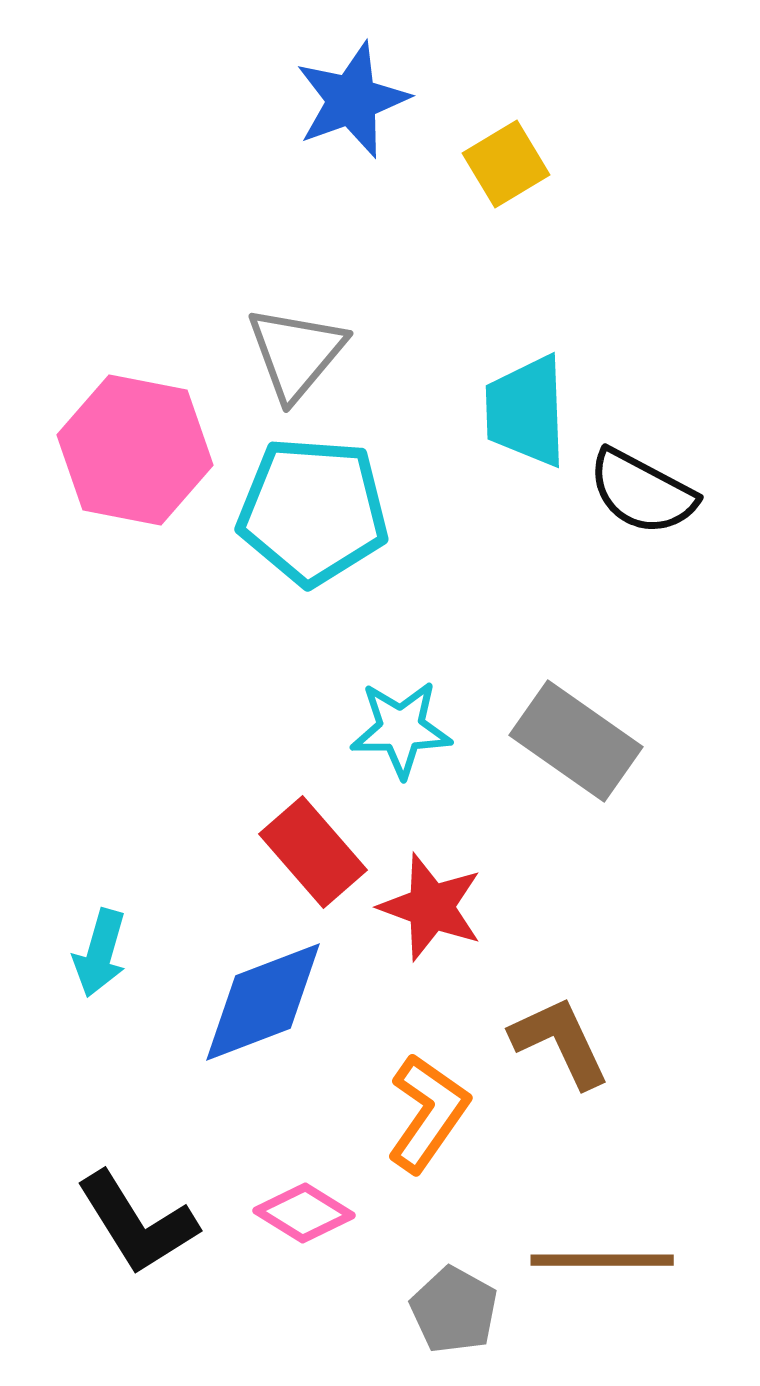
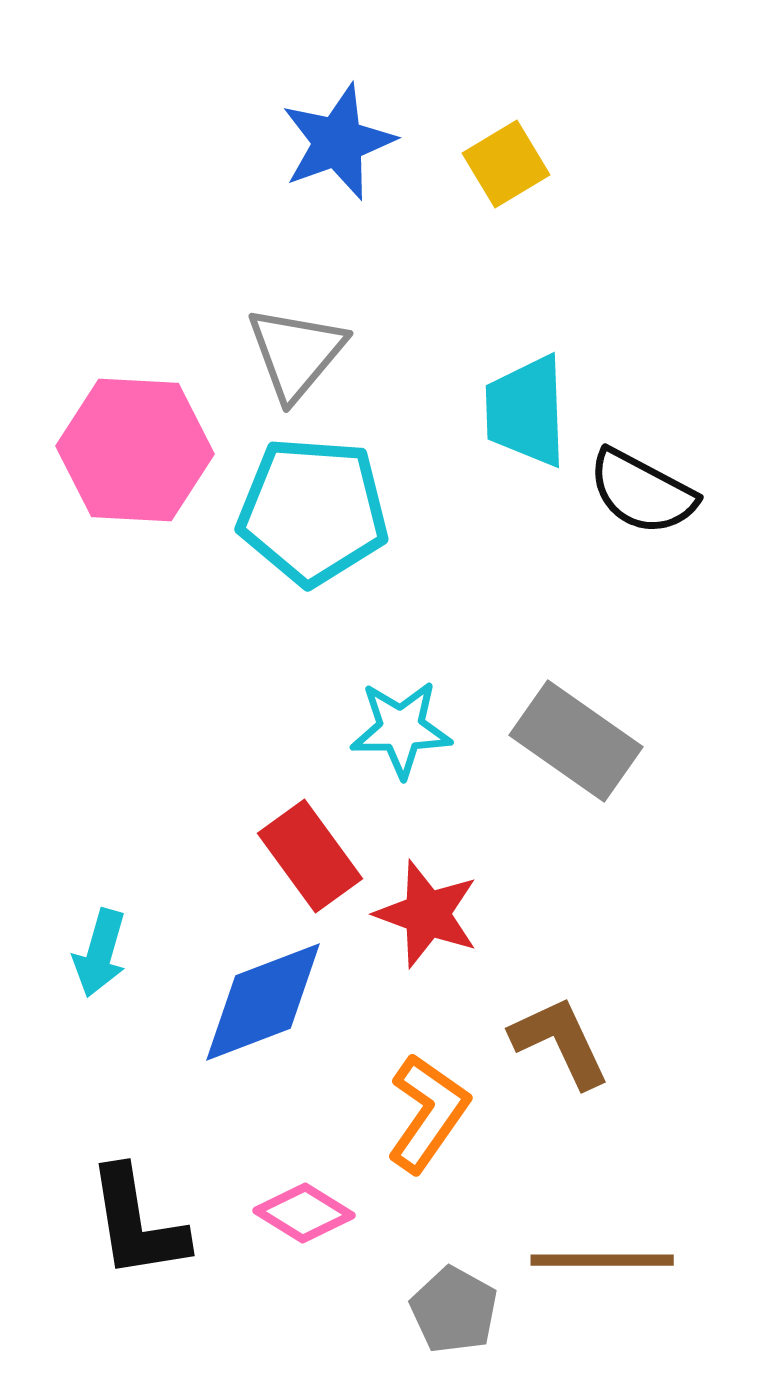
blue star: moved 14 px left, 42 px down
pink hexagon: rotated 8 degrees counterclockwise
red rectangle: moved 3 px left, 4 px down; rotated 5 degrees clockwise
red star: moved 4 px left, 7 px down
black L-shape: rotated 23 degrees clockwise
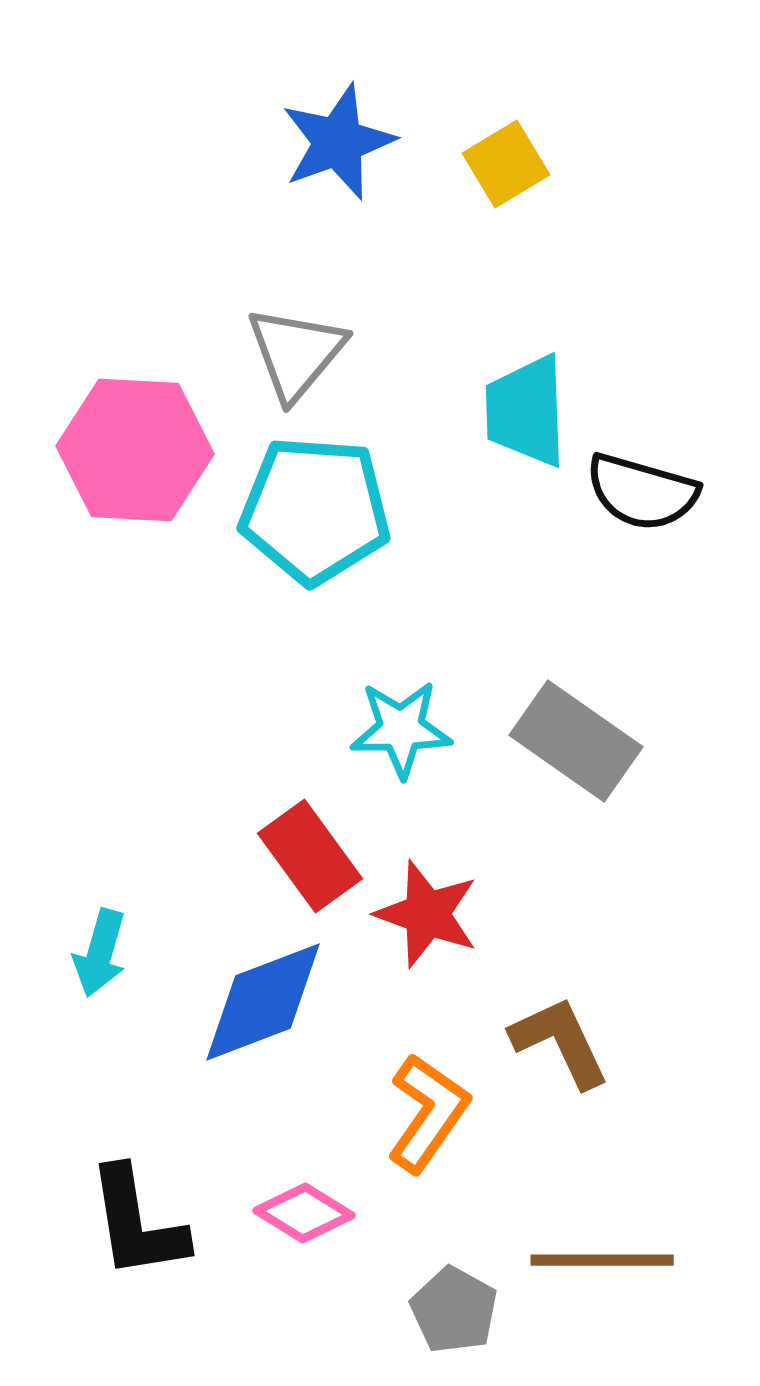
black semicircle: rotated 12 degrees counterclockwise
cyan pentagon: moved 2 px right, 1 px up
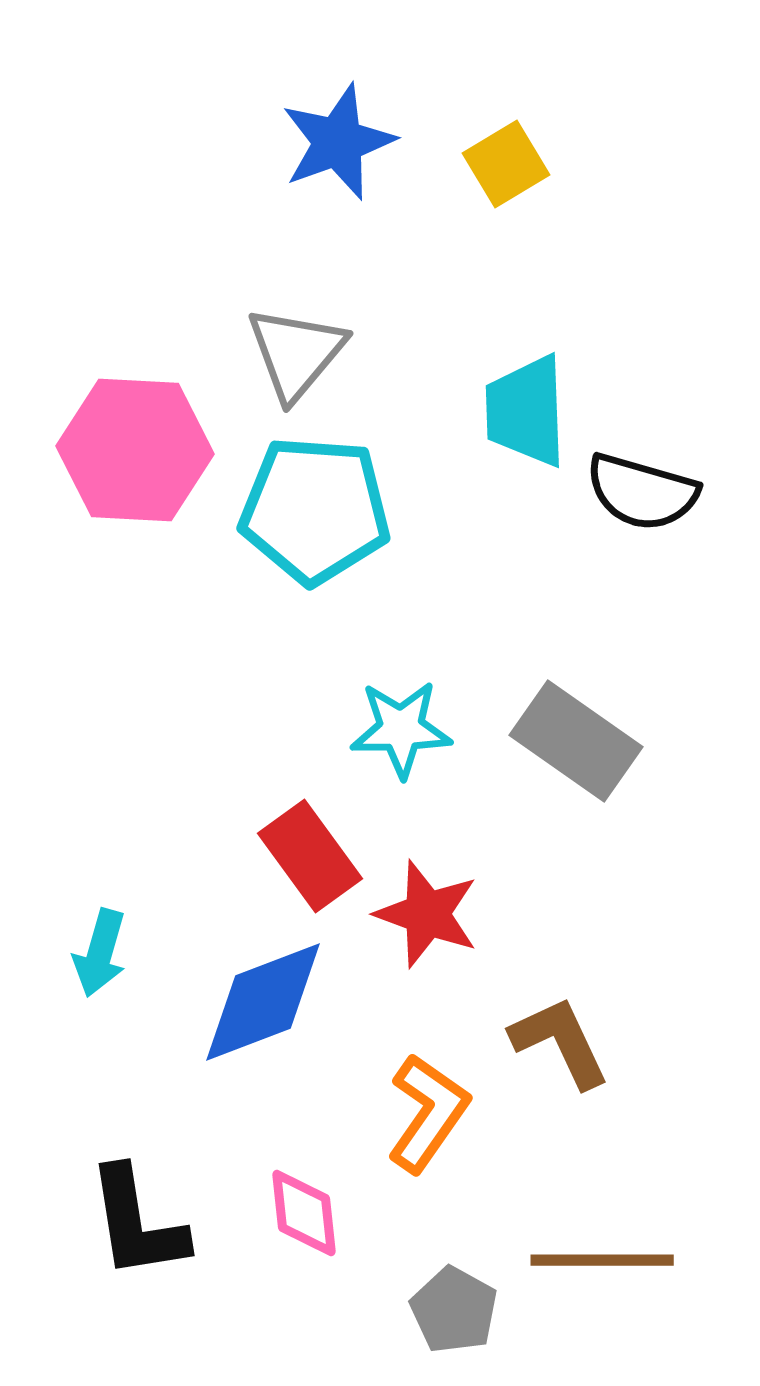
pink diamond: rotated 52 degrees clockwise
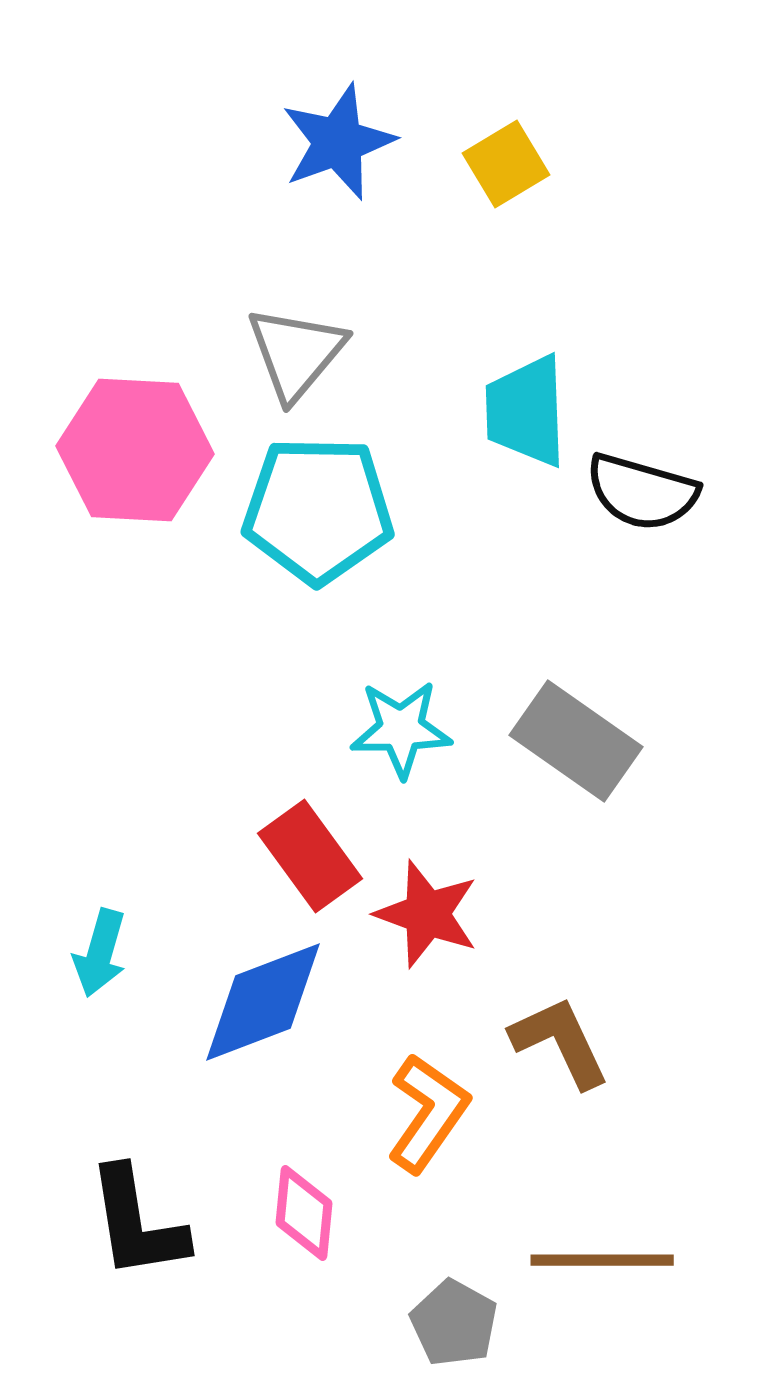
cyan pentagon: moved 3 px right; rotated 3 degrees counterclockwise
pink diamond: rotated 12 degrees clockwise
gray pentagon: moved 13 px down
